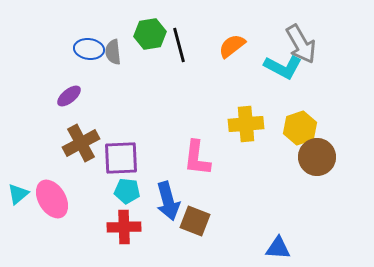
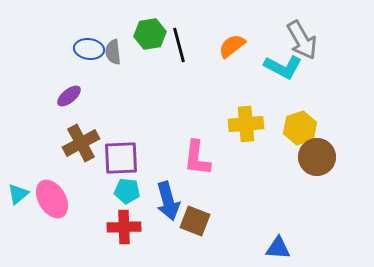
gray arrow: moved 1 px right, 4 px up
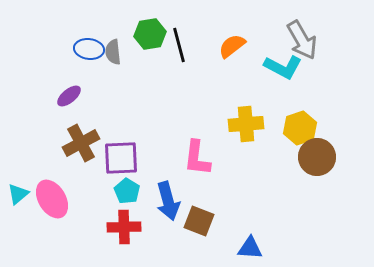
cyan pentagon: rotated 25 degrees clockwise
brown square: moved 4 px right
blue triangle: moved 28 px left
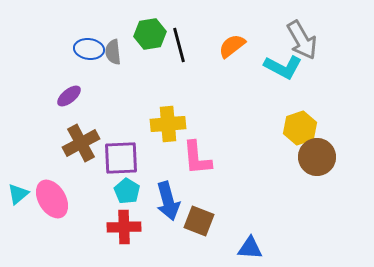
yellow cross: moved 78 px left
pink L-shape: rotated 12 degrees counterclockwise
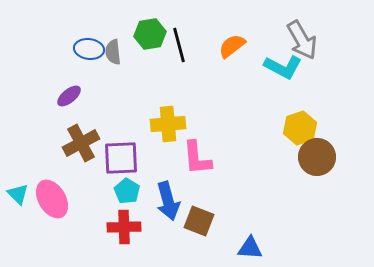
cyan triangle: rotated 35 degrees counterclockwise
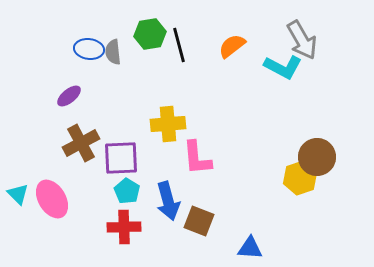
yellow hexagon: moved 50 px down
